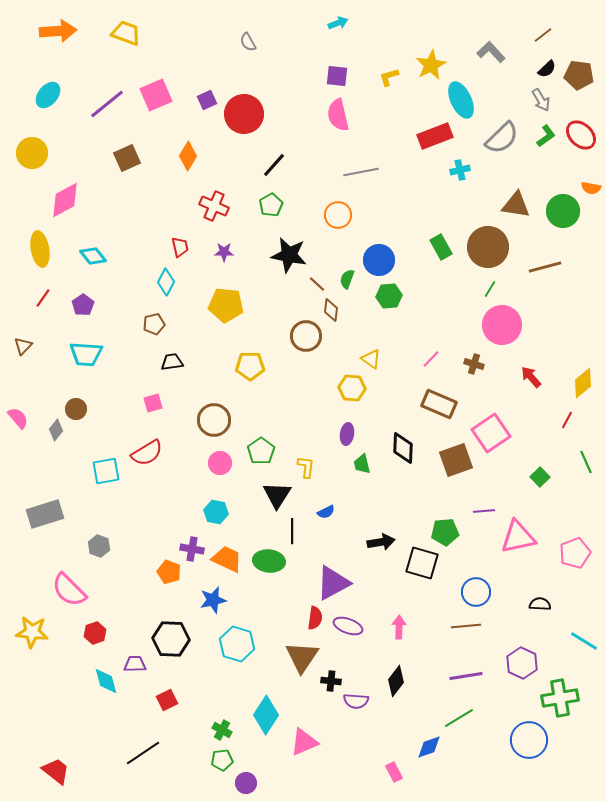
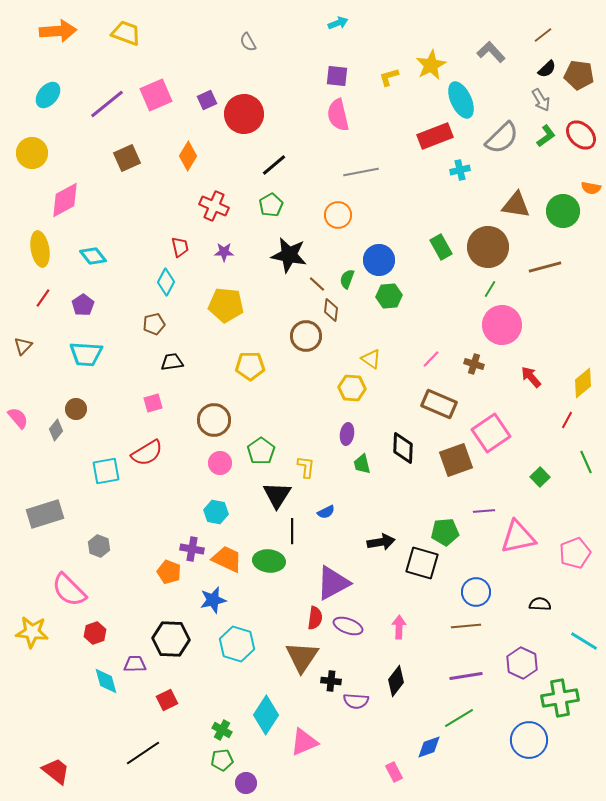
black line at (274, 165): rotated 8 degrees clockwise
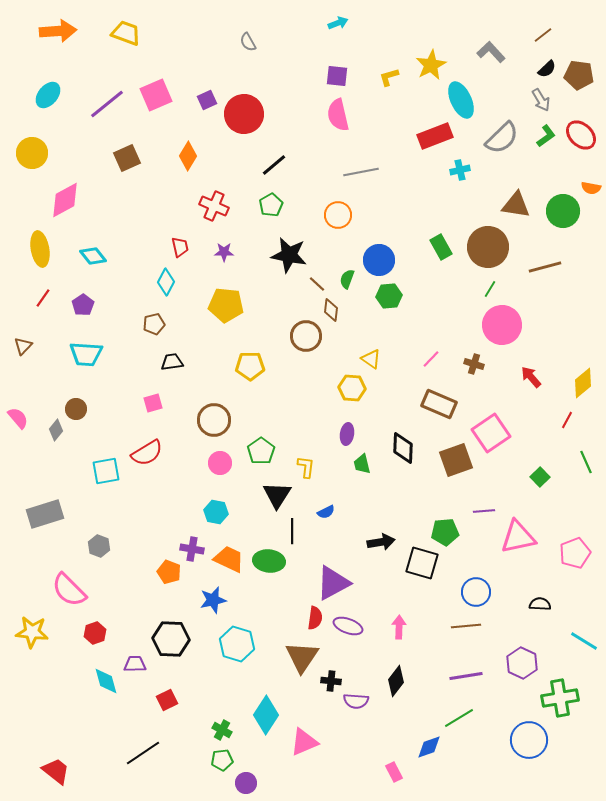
orange trapezoid at (227, 559): moved 2 px right
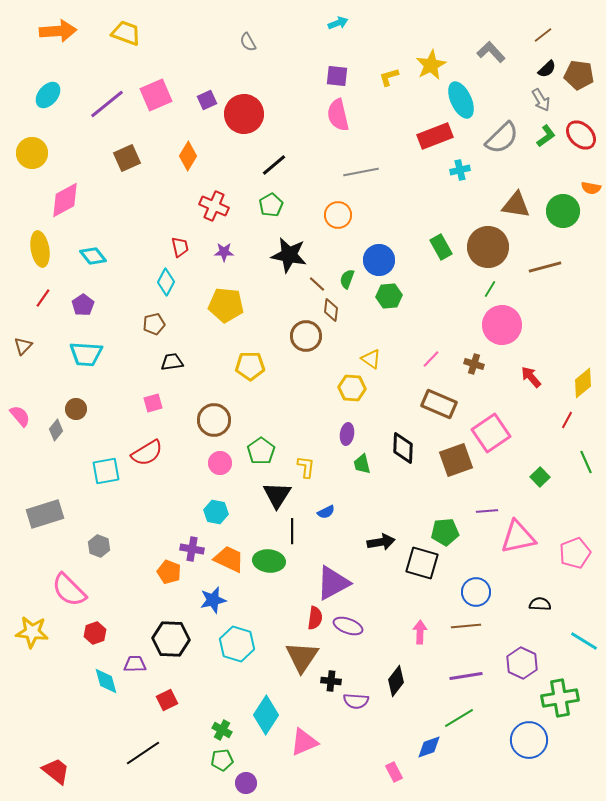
pink semicircle at (18, 418): moved 2 px right, 2 px up
purple line at (484, 511): moved 3 px right
pink arrow at (399, 627): moved 21 px right, 5 px down
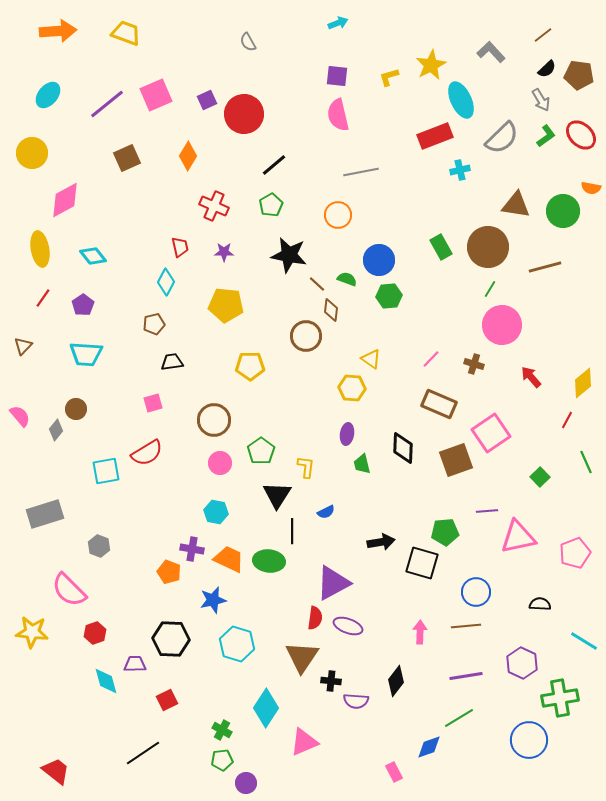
green semicircle at (347, 279): rotated 90 degrees clockwise
cyan diamond at (266, 715): moved 7 px up
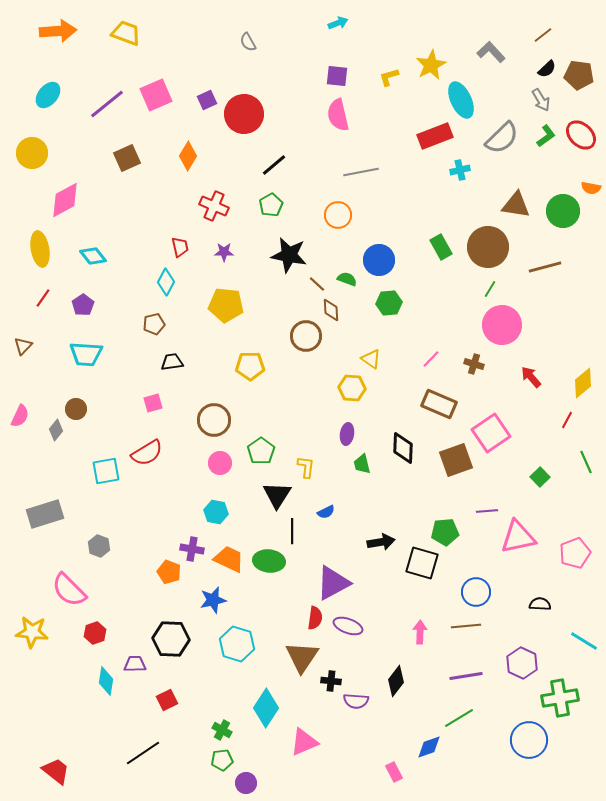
green hexagon at (389, 296): moved 7 px down
brown diamond at (331, 310): rotated 10 degrees counterclockwise
pink semicircle at (20, 416): rotated 65 degrees clockwise
cyan diamond at (106, 681): rotated 24 degrees clockwise
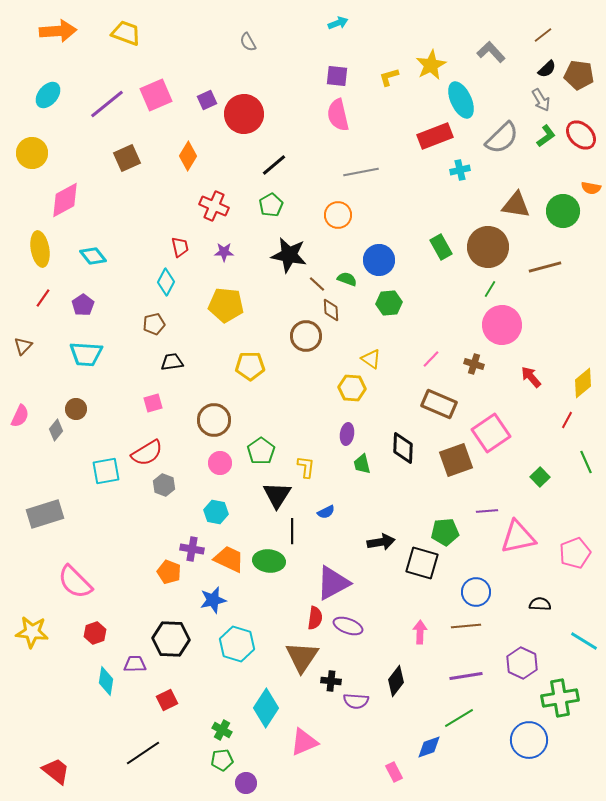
gray hexagon at (99, 546): moved 65 px right, 61 px up
pink semicircle at (69, 590): moved 6 px right, 8 px up
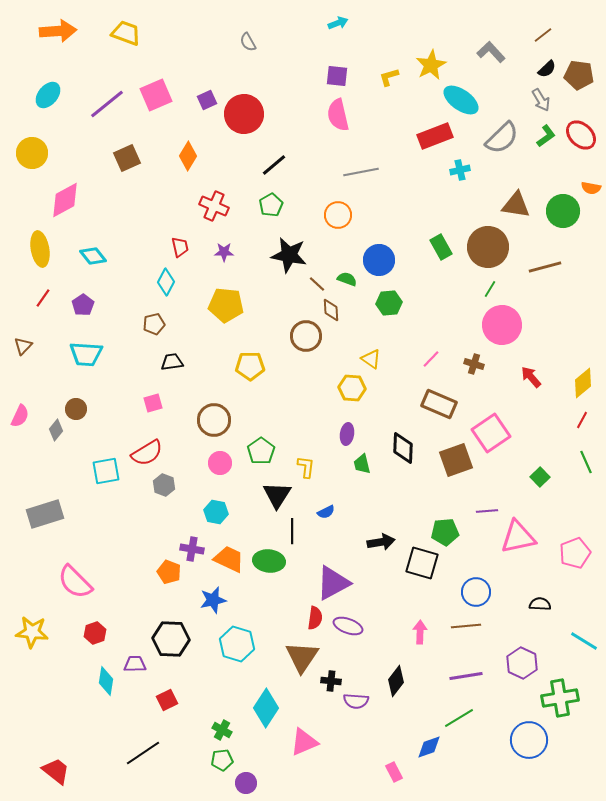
cyan ellipse at (461, 100): rotated 30 degrees counterclockwise
red line at (567, 420): moved 15 px right
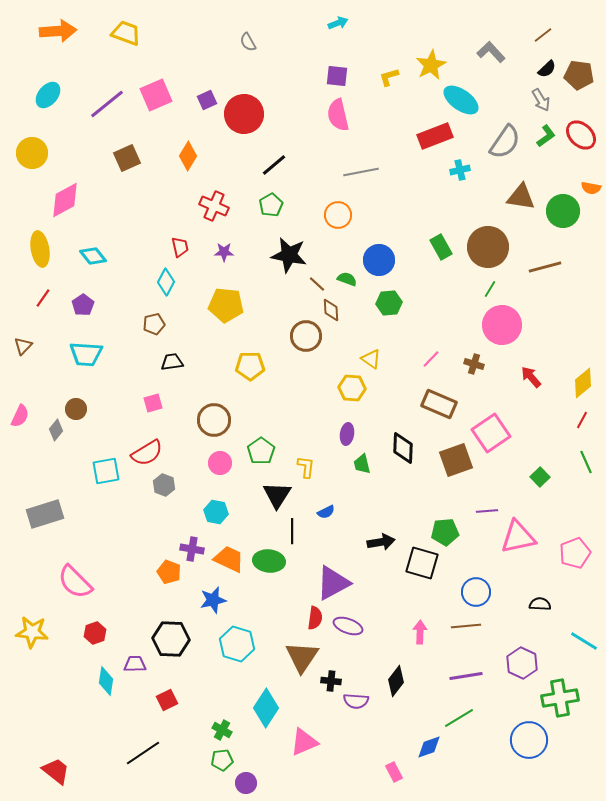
gray semicircle at (502, 138): moved 3 px right, 4 px down; rotated 12 degrees counterclockwise
brown triangle at (516, 205): moved 5 px right, 8 px up
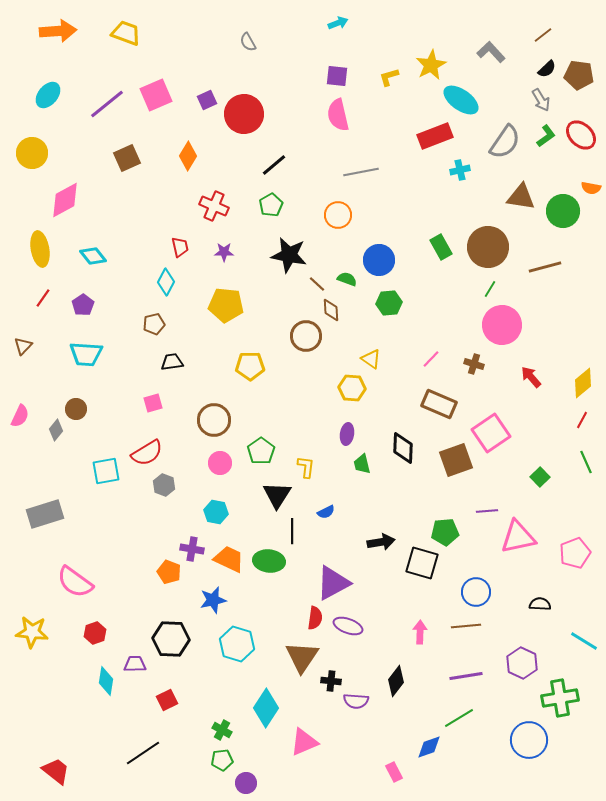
pink semicircle at (75, 582): rotated 9 degrees counterclockwise
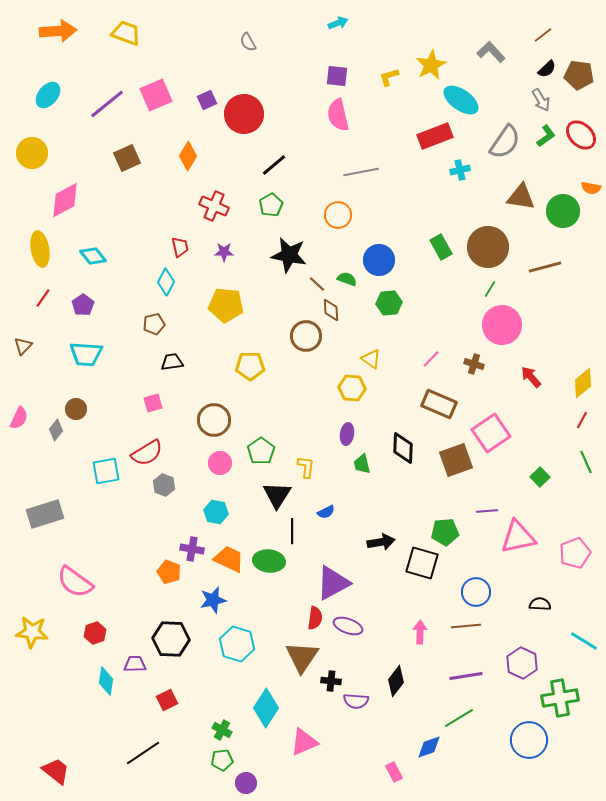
pink semicircle at (20, 416): moved 1 px left, 2 px down
